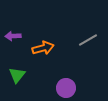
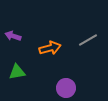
purple arrow: rotated 21 degrees clockwise
orange arrow: moved 7 px right
green triangle: moved 3 px up; rotated 42 degrees clockwise
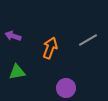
orange arrow: rotated 55 degrees counterclockwise
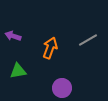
green triangle: moved 1 px right, 1 px up
purple circle: moved 4 px left
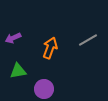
purple arrow: moved 2 px down; rotated 42 degrees counterclockwise
purple circle: moved 18 px left, 1 px down
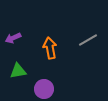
orange arrow: rotated 30 degrees counterclockwise
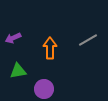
orange arrow: rotated 10 degrees clockwise
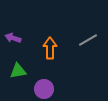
purple arrow: rotated 42 degrees clockwise
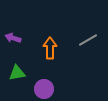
green triangle: moved 1 px left, 2 px down
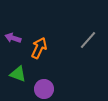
gray line: rotated 18 degrees counterclockwise
orange arrow: moved 11 px left; rotated 25 degrees clockwise
green triangle: moved 1 px right, 1 px down; rotated 30 degrees clockwise
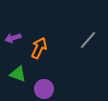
purple arrow: rotated 35 degrees counterclockwise
